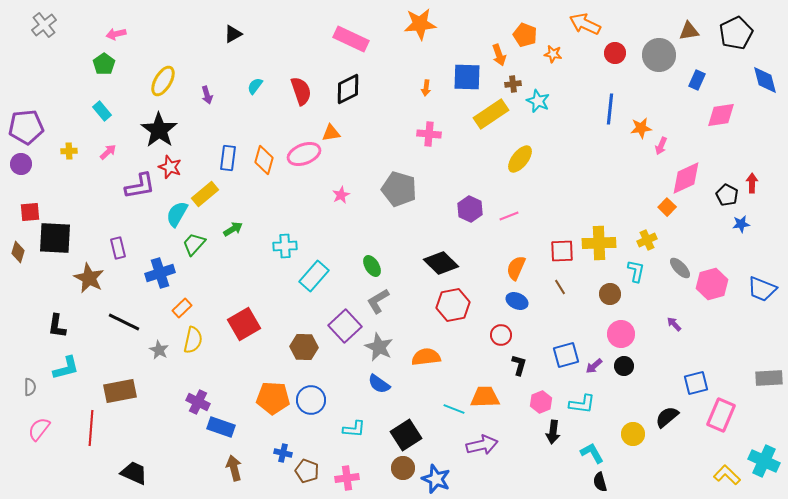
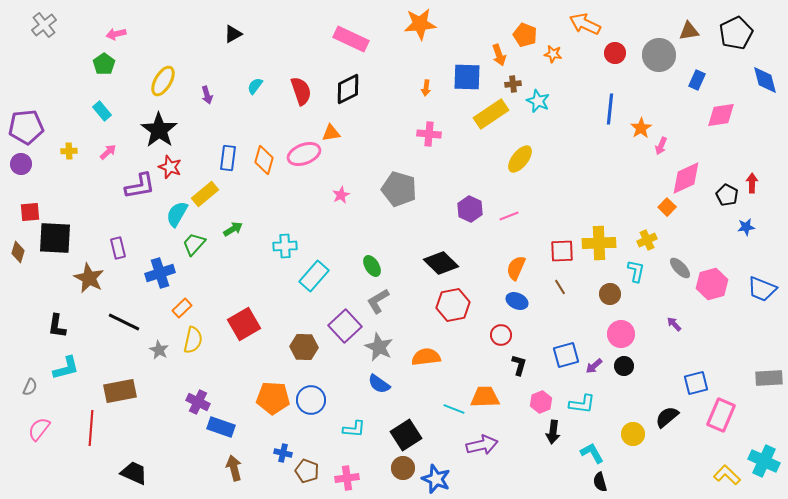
orange star at (641, 128): rotated 25 degrees counterclockwise
blue star at (741, 224): moved 5 px right, 3 px down
gray semicircle at (30, 387): rotated 24 degrees clockwise
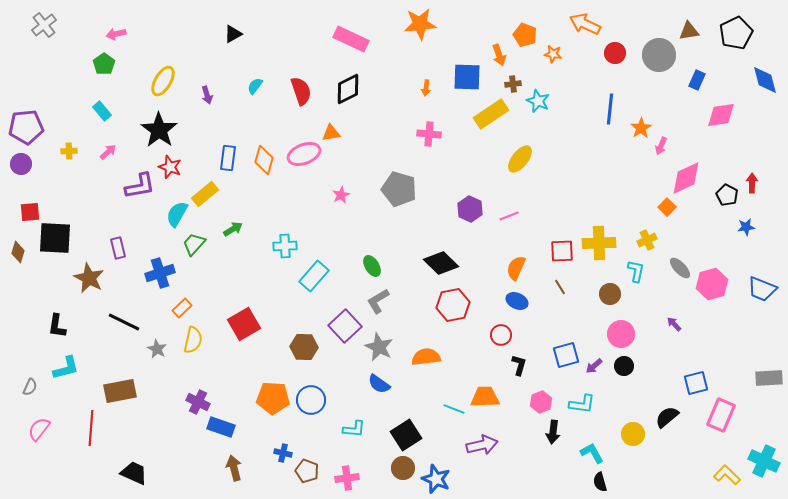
gray star at (159, 350): moved 2 px left, 1 px up
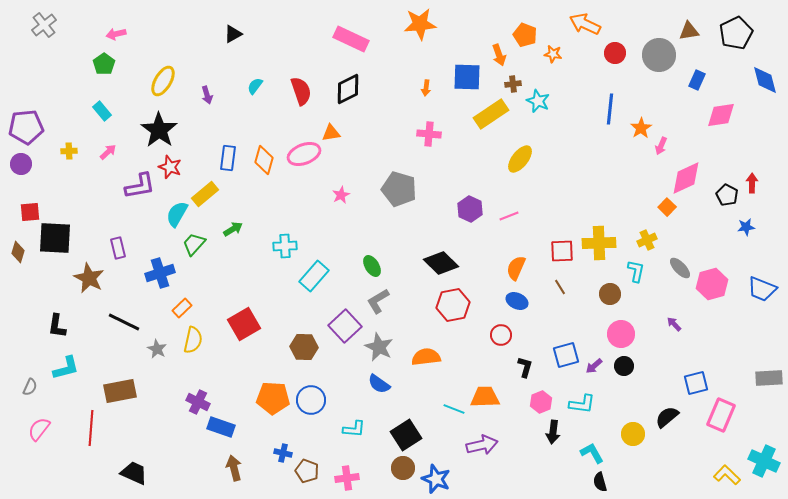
black L-shape at (519, 365): moved 6 px right, 2 px down
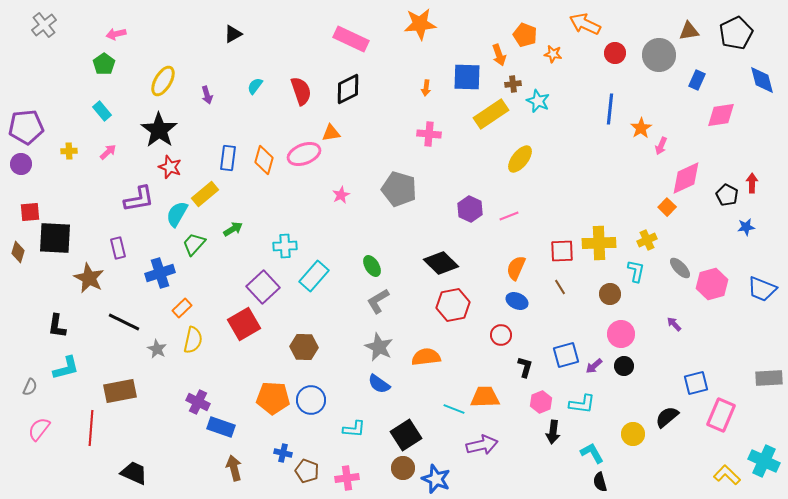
blue diamond at (765, 80): moved 3 px left
purple L-shape at (140, 186): moved 1 px left, 13 px down
purple square at (345, 326): moved 82 px left, 39 px up
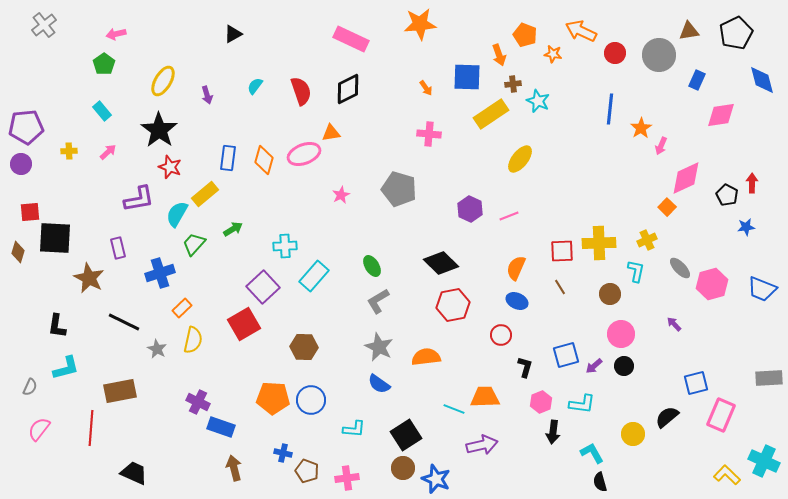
orange arrow at (585, 24): moved 4 px left, 7 px down
orange arrow at (426, 88): rotated 42 degrees counterclockwise
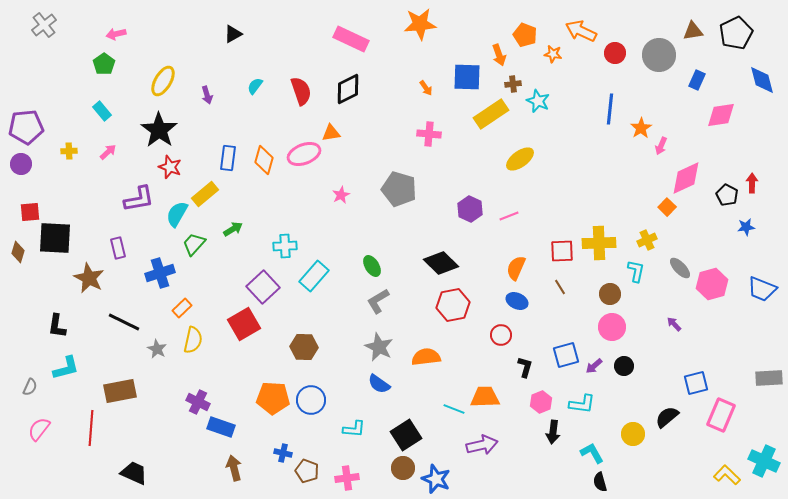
brown triangle at (689, 31): moved 4 px right
yellow ellipse at (520, 159): rotated 16 degrees clockwise
pink circle at (621, 334): moved 9 px left, 7 px up
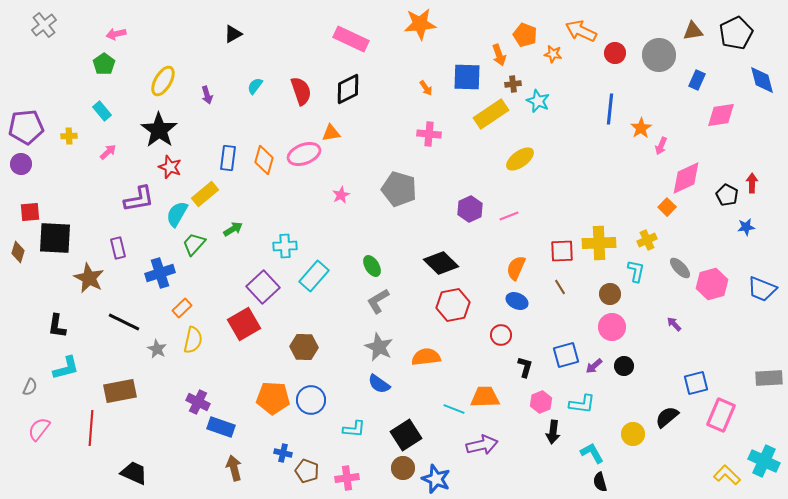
yellow cross at (69, 151): moved 15 px up
purple hexagon at (470, 209): rotated 10 degrees clockwise
